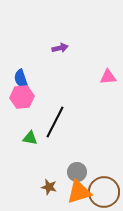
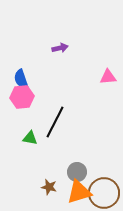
brown circle: moved 1 px down
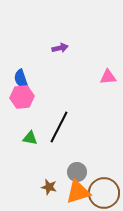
black line: moved 4 px right, 5 px down
orange triangle: moved 1 px left
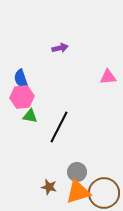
green triangle: moved 22 px up
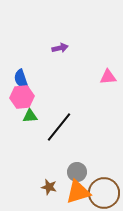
green triangle: rotated 14 degrees counterclockwise
black line: rotated 12 degrees clockwise
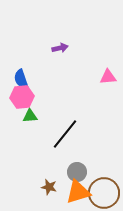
black line: moved 6 px right, 7 px down
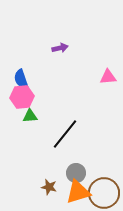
gray circle: moved 1 px left, 1 px down
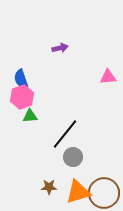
pink hexagon: rotated 15 degrees counterclockwise
gray circle: moved 3 px left, 16 px up
brown star: rotated 14 degrees counterclockwise
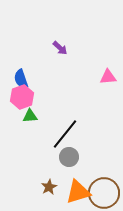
purple arrow: rotated 56 degrees clockwise
gray circle: moved 4 px left
brown star: rotated 28 degrees counterclockwise
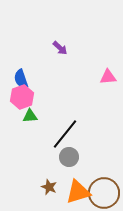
brown star: rotated 21 degrees counterclockwise
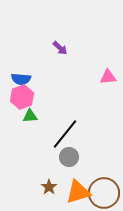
blue semicircle: rotated 66 degrees counterclockwise
brown star: rotated 14 degrees clockwise
